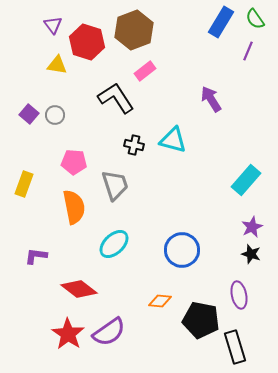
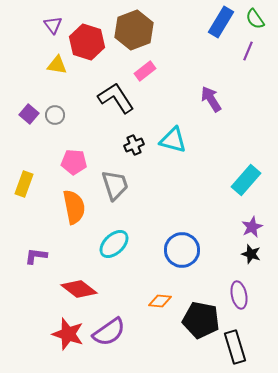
black cross: rotated 36 degrees counterclockwise
red star: rotated 16 degrees counterclockwise
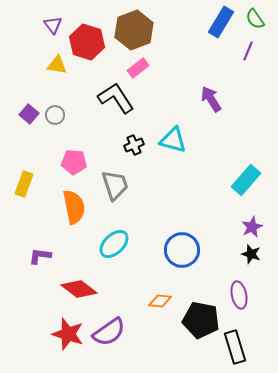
pink rectangle: moved 7 px left, 3 px up
purple L-shape: moved 4 px right
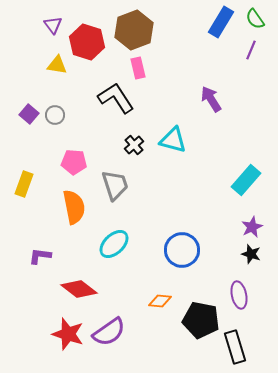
purple line: moved 3 px right, 1 px up
pink rectangle: rotated 65 degrees counterclockwise
black cross: rotated 18 degrees counterclockwise
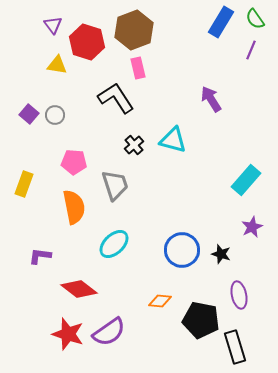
black star: moved 30 px left
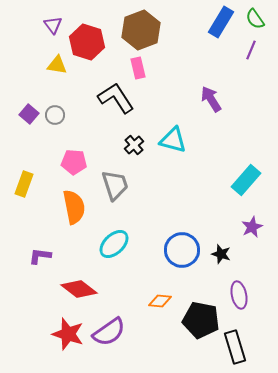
brown hexagon: moved 7 px right
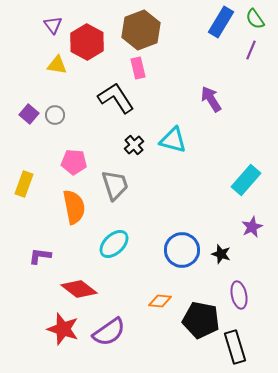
red hexagon: rotated 12 degrees clockwise
red star: moved 5 px left, 5 px up
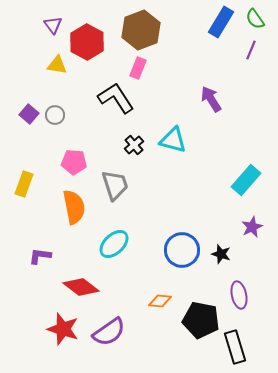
pink rectangle: rotated 35 degrees clockwise
red diamond: moved 2 px right, 2 px up
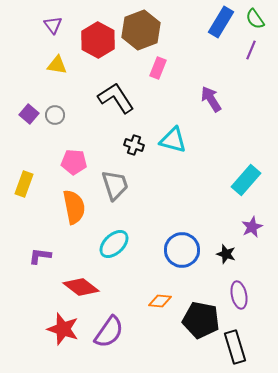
red hexagon: moved 11 px right, 2 px up
pink rectangle: moved 20 px right
black cross: rotated 30 degrees counterclockwise
black star: moved 5 px right
purple semicircle: rotated 20 degrees counterclockwise
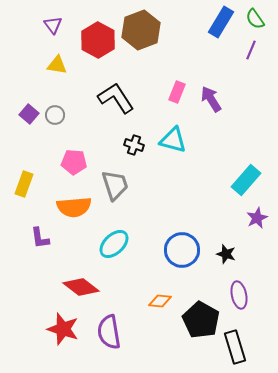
pink rectangle: moved 19 px right, 24 px down
orange semicircle: rotated 96 degrees clockwise
purple star: moved 5 px right, 9 px up
purple L-shape: moved 18 px up; rotated 105 degrees counterclockwise
black pentagon: rotated 18 degrees clockwise
purple semicircle: rotated 136 degrees clockwise
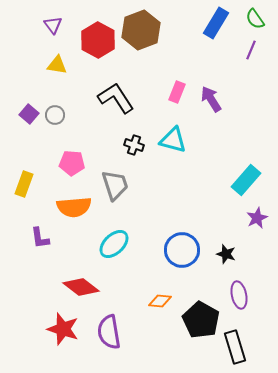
blue rectangle: moved 5 px left, 1 px down
pink pentagon: moved 2 px left, 1 px down
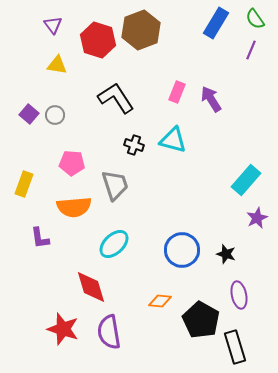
red hexagon: rotated 12 degrees counterclockwise
red diamond: moved 10 px right; rotated 36 degrees clockwise
